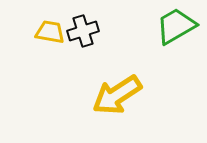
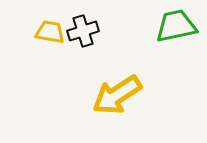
green trapezoid: rotated 18 degrees clockwise
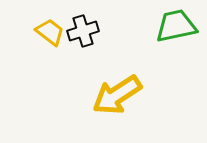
yellow trapezoid: rotated 28 degrees clockwise
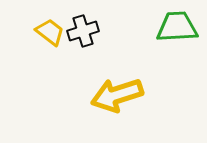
green trapezoid: moved 1 px right, 1 px down; rotated 9 degrees clockwise
yellow arrow: rotated 15 degrees clockwise
